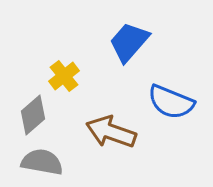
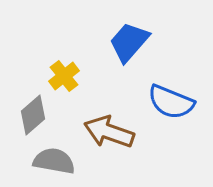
brown arrow: moved 2 px left
gray semicircle: moved 12 px right, 1 px up
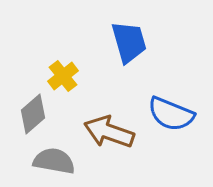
blue trapezoid: rotated 123 degrees clockwise
yellow cross: moved 1 px left
blue semicircle: moved 12 px down
gray diamond: moved 1 px up
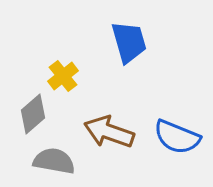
blue semicircle: moved 6 px right, 23 px down
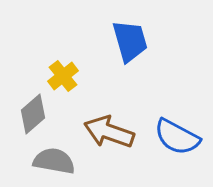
blue trapezoid: moved 1 px right, 1 px up
blue semicircle: rotated 6 degrees clockwise
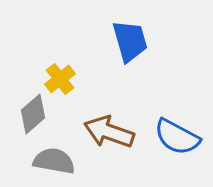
yellow cross: moved 3 px left, 3 px down
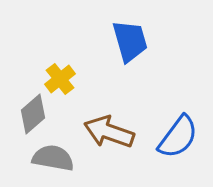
blue semicircle: moved 1 px right; rotated 81 degrees counterclockwise
gray semicircle: moved 1 px left, 3 px up
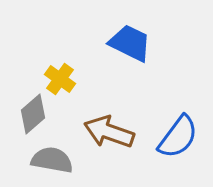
blue trapezoid: moved 2 px down; rotated 48 degrees counterclockwise
yellow cross: rotated 16 degrees counterclockwise
gray semicircle: moved 1 px left, 2 px down
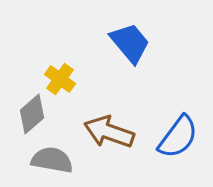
blue trapezoid: rotated 24 degrees clockwise
gray diamond: moved 1 px left
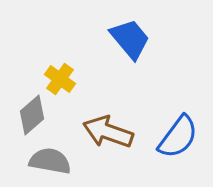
blue trapezoid: moved 4 px up
gray diamond: moved 1 px down
brown arrow: moved 1 px left
gray semicircle: moved 2 px left, 1 px down
